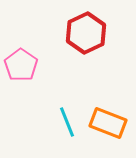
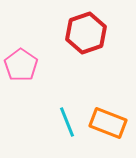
red hexagon: rotated 6 degrees clockwise
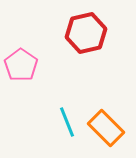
red hexagon: rotated 6 degrees clockwise
orange rectangle: moved 2 px left, 5 px down; rotated 24 degrees clockwise
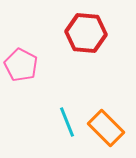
red hexagon: rotated 18 degrees clockwise
pink pentagon: rotated 8 degrees counterclockwise
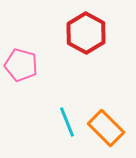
red hexagon: rotated 24 degrees clockwise
pink pentagon: rotated 12 degrees counterclockwise
